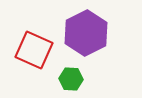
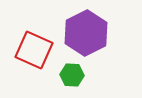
green hexagon: moved 1 px right, 4 px up
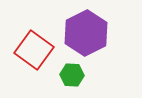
red square: rotated 12 degrees clockwise
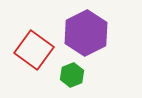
green hexagon: rotated 25 degrees counterclockwise
